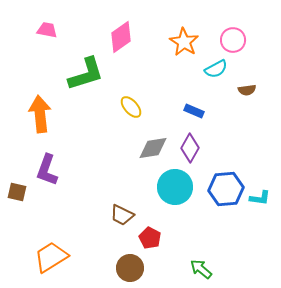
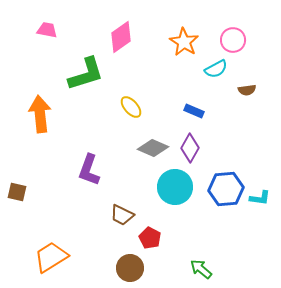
gray diamond: rotated 32 degrees clockwise
purple L-shape: moved 42 px right
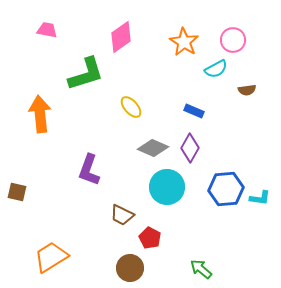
cyan circle: moved 8 px left
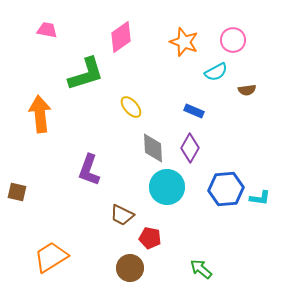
orange star: rotated 12 degrees counterclockwise
cyan semicircle: moved 3 px down
gray diamond: rotated 64 degrees clockwise
red pentagon: rotated 15 degrees counterclockwise
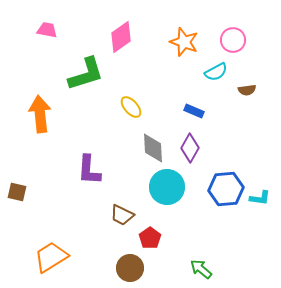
purple L-shape: rotated 16 degrees counterclockwise
red pentagon: rotated 25 degrees clockwise
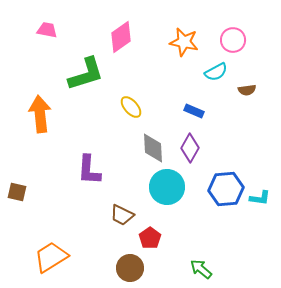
orange star: rotated 8 degrees counterclockwise
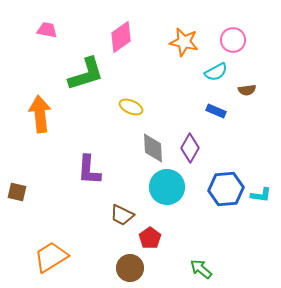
yellow ellipse: rotated 25 degrees counterclockwise
blue rectangle: moved 22 px right
cyan L-shape: moved 1 px right, 3 px up
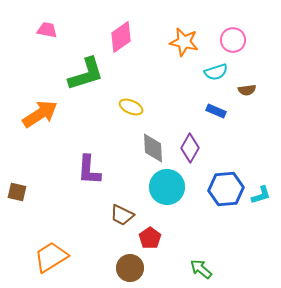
cyan semicircle: rotated 10 degrees clockwise
orange arrow: rotated 63 degrees clockwise
cyan L-shape: rotated 25 degrees counterclockwise
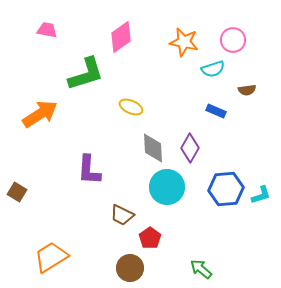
cyan semicircle: moved 3 px left, 3 px up
brown square: rotated 18 degrees clockwise
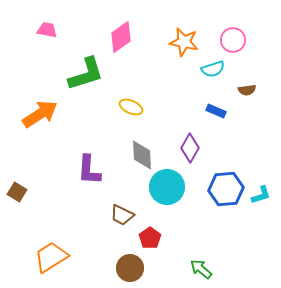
gray diamond: moved 11 px left, 7 px down
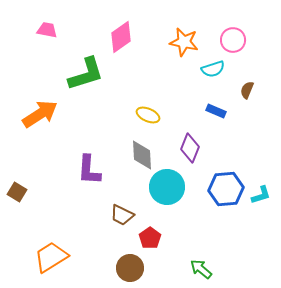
brown semicircle: rotated 120 degrees clockwise
yellow ellipse: moved 17 px right, 8 px down
purple diamond: rotated 8 degrees counterclockwise
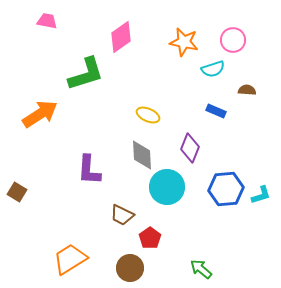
pink trapezoid: moved 9 px up
brown semicircle: rotated 72 degrees clockwise
orange trapezoid: moved 19 px right, 2 px down
